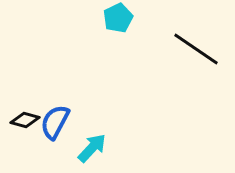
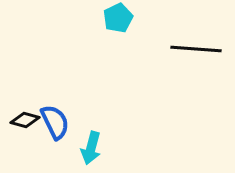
black line: rotated 30 degrees counterclockwise
blue semicircle: rotated 126 degrees clockwise
cyan arrow: moved 1 px left; rotated 152 degrees clockwise
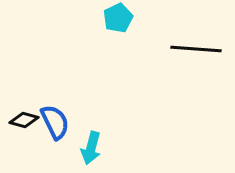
black diamond: moved 1 px left
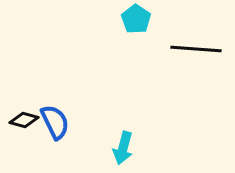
cyan pentagon: moved 18 px right, 1 px down; rotated 12 degrees counterclockwise
cyan arrow: moved 32 px right
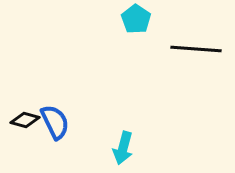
black diamond: moved 1 px right
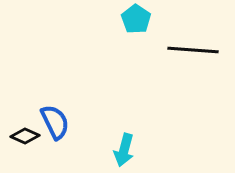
black line: moved 3 px left, 1 px down
black diamond: moved 16 px down; rotated 8 degrees clockwise
cyan arrow: moved 1 px right, 2 px down
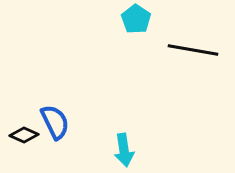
black line: rotated 6 degrees clockwise
black diamond: moved 1 px left, 1 px up
cyan arrow: rotated 24 degrees counterclockwise
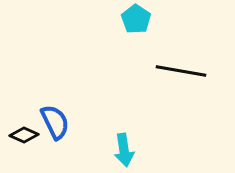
black line: moved 12 px left, 21 px down
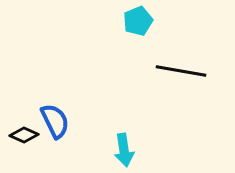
cyan pentagon: moved 2 px right, 2 px down; rotated 16 degrees clockwise
blue semicircle: moved 1 px up
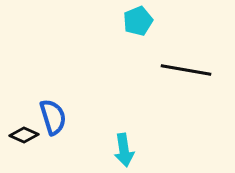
black line: moved 5 px right, 1 px up
blue semicircle: moved 2 px left, 4 px up; rotated 9 degrees clockwise
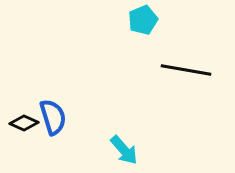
cyan pentagon: moved 5 px right, 1 px up
black diamond: moved 12 px up
cyan arrow: rotated 32 degrees counterclockwise
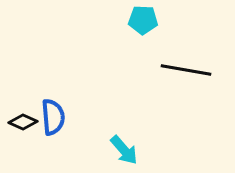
cyan pentagon: rotated 24 degrees clockwise
blue semicircle: rotated 12 degrees clockwise
black diamond: moved 1 px left, 1 px up
